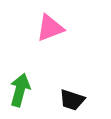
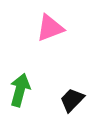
black trapezoid: rotated 116 degrees clockwise
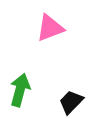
black trapezoid: moved 1 px left, 2 px down
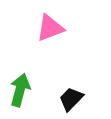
black trapezoid: moved 3 px up
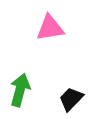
pink triangle: rotated 12 degrees clockwise
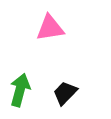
black trapezoid: moved 6 px left, 6 px up
